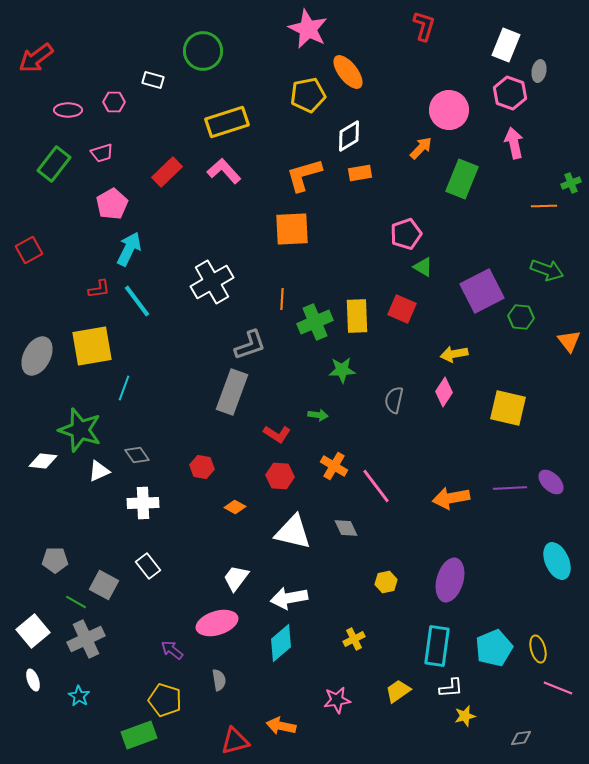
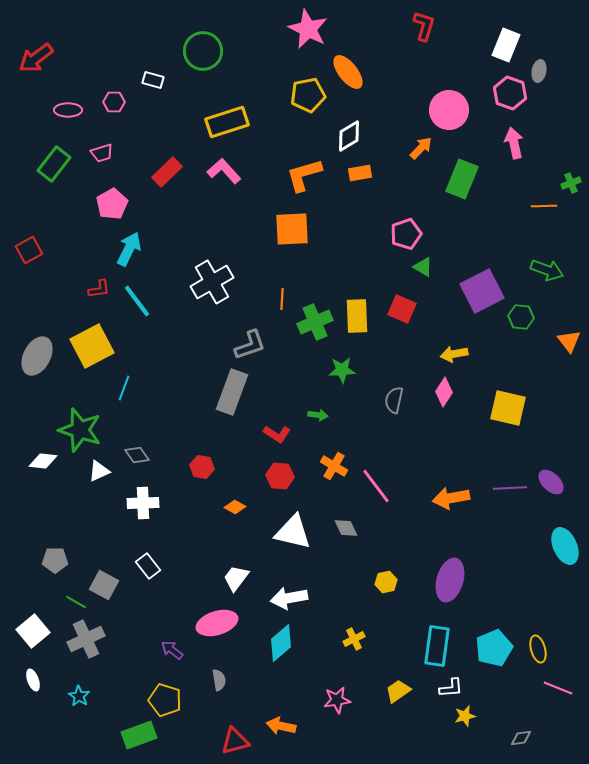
yellow square at (92, 346): rotated 18 degrees counterclockwise
cyan ellipse at (557, 561): moved 8 px right, 15 px up
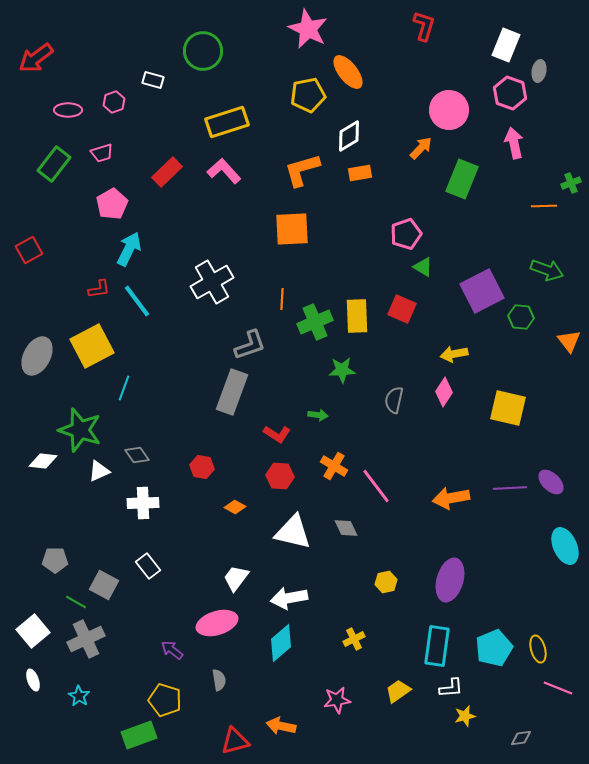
pink hexagon at (114, 102): rotated 20 degrees counterclockwise
orange L-shape at (304, 175): moved 2 px left, 5 px up
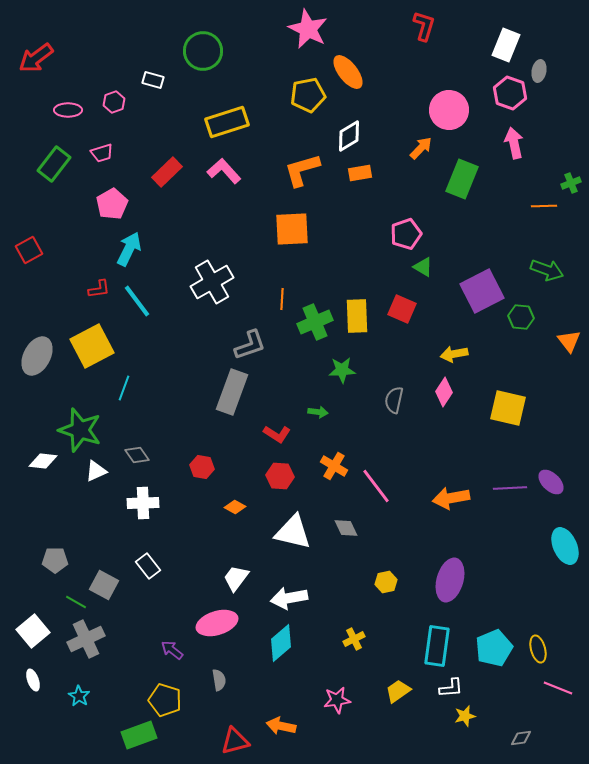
green arrow at (318, 415): moved 3 px up
white triangle at (99, 471): moved 3 px left
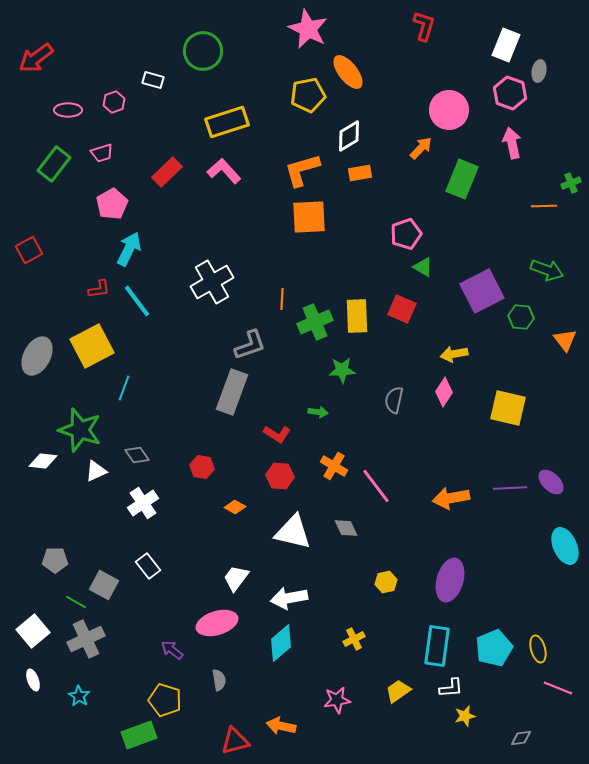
pink arrow at (514, 143): moved 2 px left
orange square at (292, 229): moved 17 px right, 12 px up
orange triangle at (569, 341): moved 4 px left, 1 px up
white cross at (143, 503): rotated 32 degrees counterclockwise
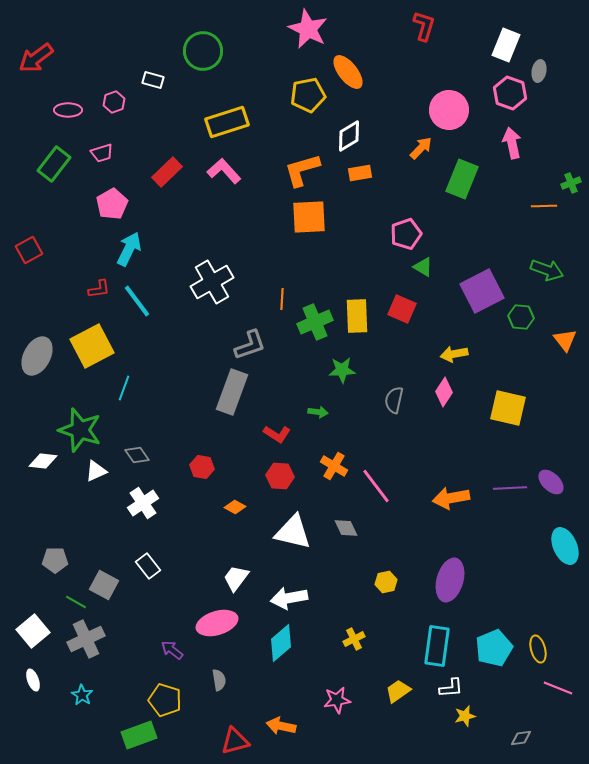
cyan star at (79, 696): moved 3 px right, 1 px up
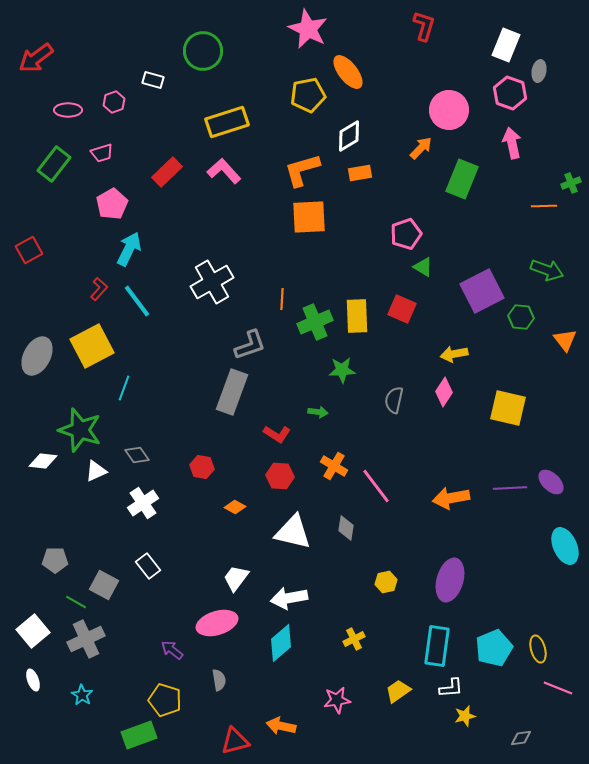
red L-shape at (99, 289): rotated 40 degrees counterclockwise
gray diamond at (346, 528): rotated 35 degrees clockwise
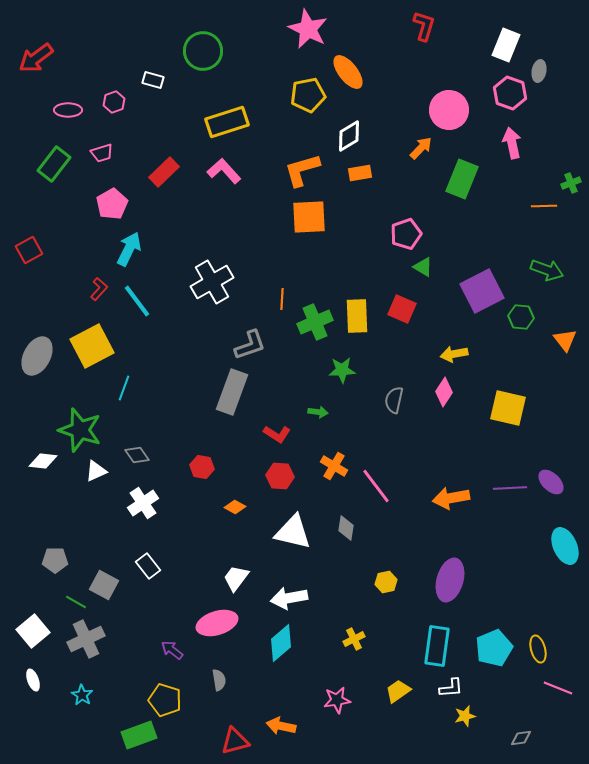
red rectangle at (167, 172): moved 3 px left
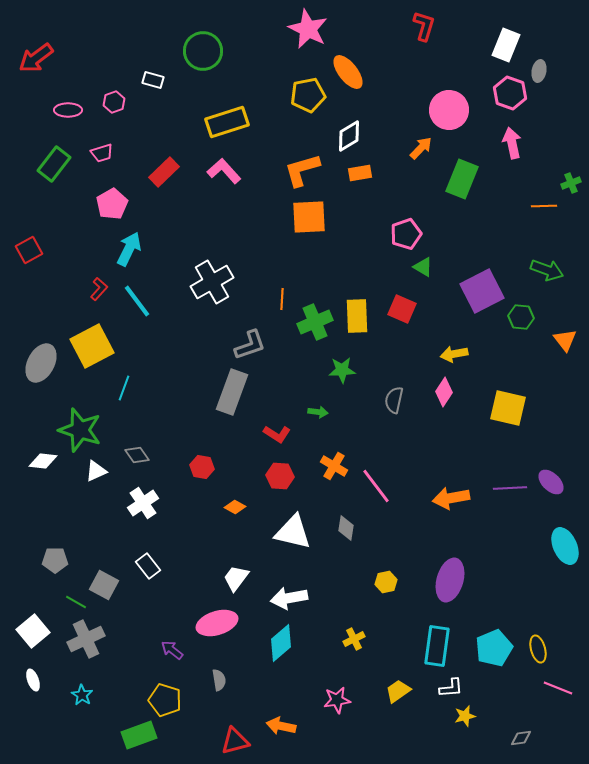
gray ellipse at (37, 356): moved 4 px right, 7 px down
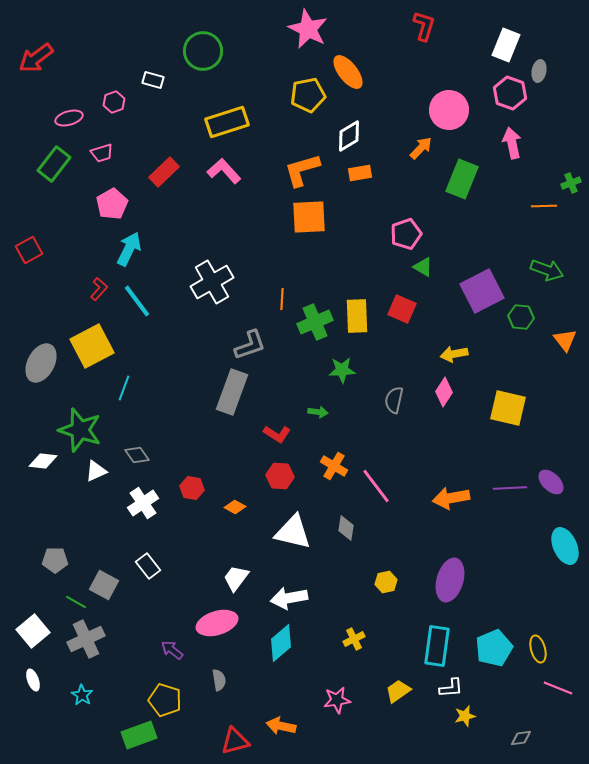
pink ellipse at (68, 110): moved 1 px right, 8 px down; rotated 16 degrees counterclockwise
red hexagon at (202, 467): moved 10 px left, 21 px down
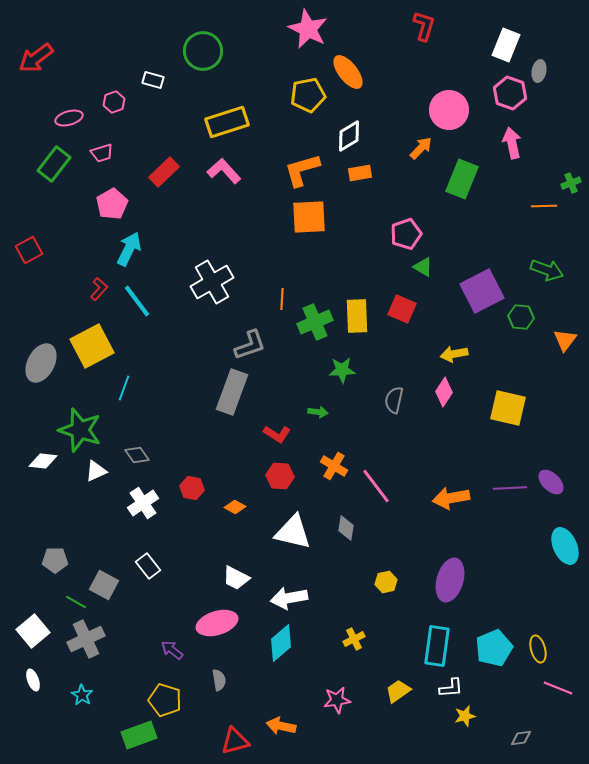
orange triangle at (565, 340): rotated 15 degrees clockwise
white trapezoid at (236, 578): rotated 100 degrees counterclockwise
